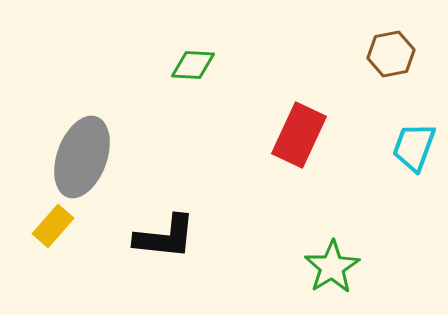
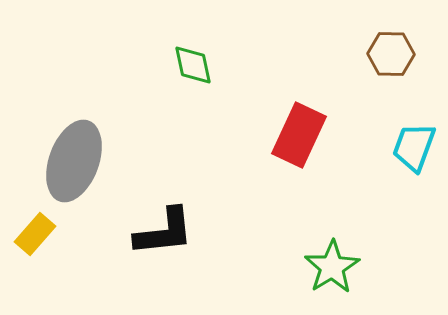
brown hexagon: rotated 12 degrees clockwise
green diamond: rotated 75 degrees clockwise
gray ellipse: moved 8 px left, 4 px down
yellow rectangle: moved 18 px left, 8 px down
black L-shape: moved 1 px left, 5 px up; rotated 12 degrees counterclockwise
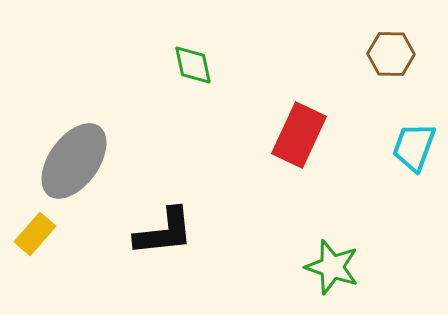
gray ellipse: rotated 16 degrees clockwise
green star: rotated 22 degrees counterclockwise
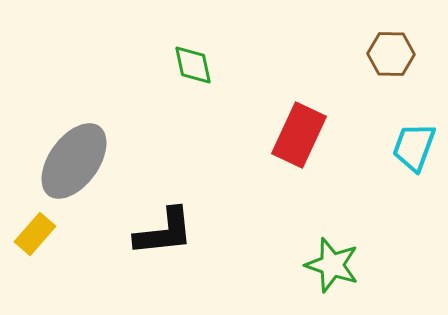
green star: moved 2 px up
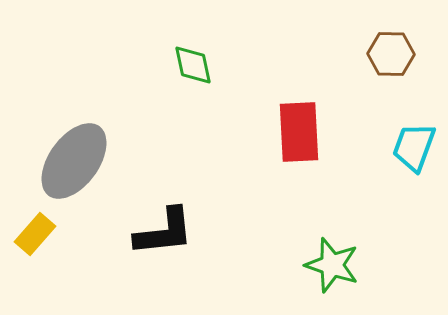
red rectangle: moved 3 px up; rotated 28 degrees counterclockwise
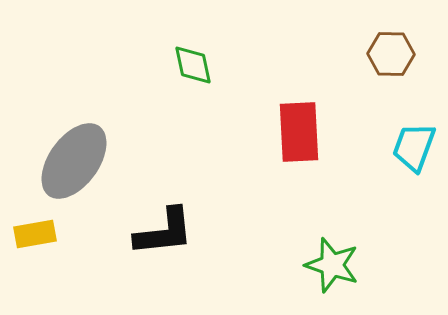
yellow rectangle: rotated 39 degrees clockwise
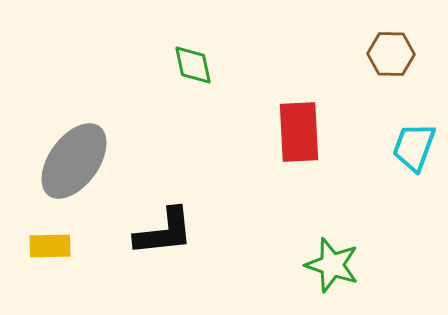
yellow rectangle: moved 15 px right, 12 px down; rotated 9 degrees clockwise
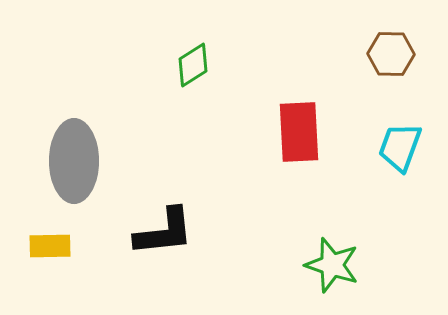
green diamond: rotated 69 degrees clockwise
cyan trapezoid: moved 14 px left
gray ellipse: rotated 36 degrees counterclockwise
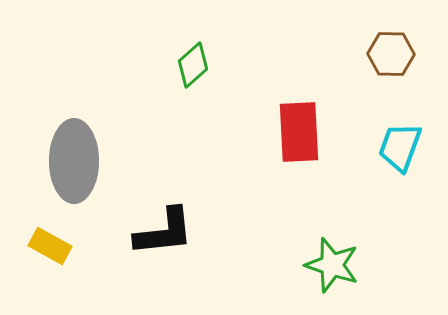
green diamond: rotated 9 degrees counterclockwise
yellow rectangle: rotated 30 degrees clockwise
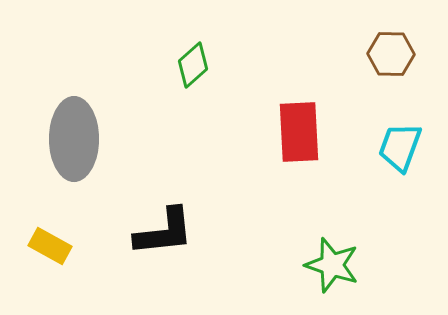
gray ellipse: moved 22 px up
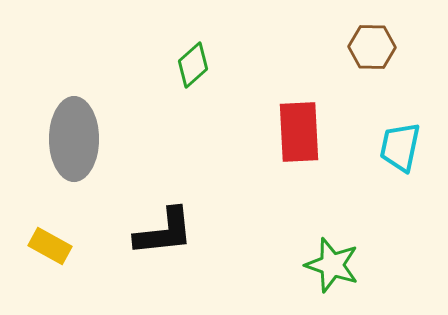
brown hexagon: moved 19 px left, 7 px up
cyan trapezoid: rotated 8 degrees counterclockwise
